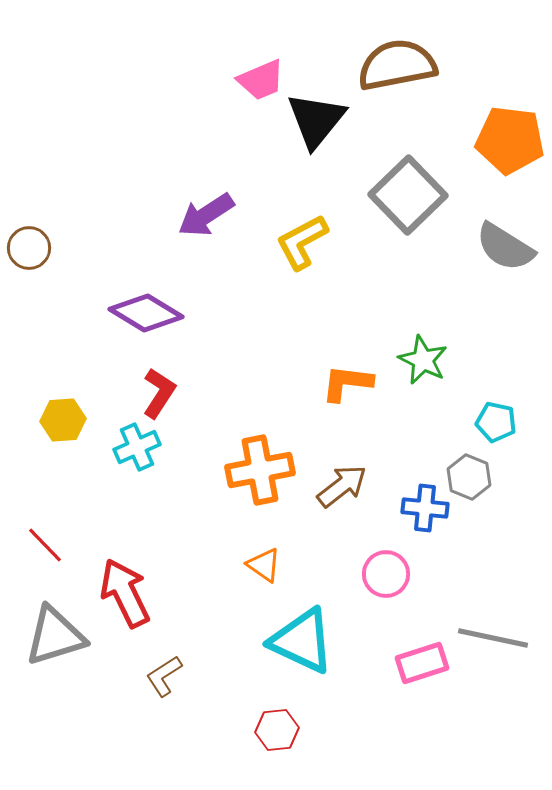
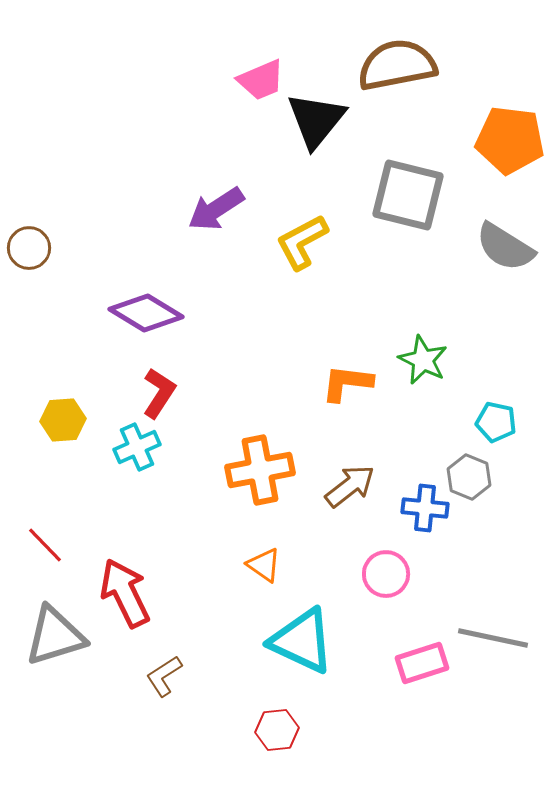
gray square: rotated 32 degrees counterclockwise
purple arrow: moved 10 px right, 6 px up
brown arrow: moved 8 px right
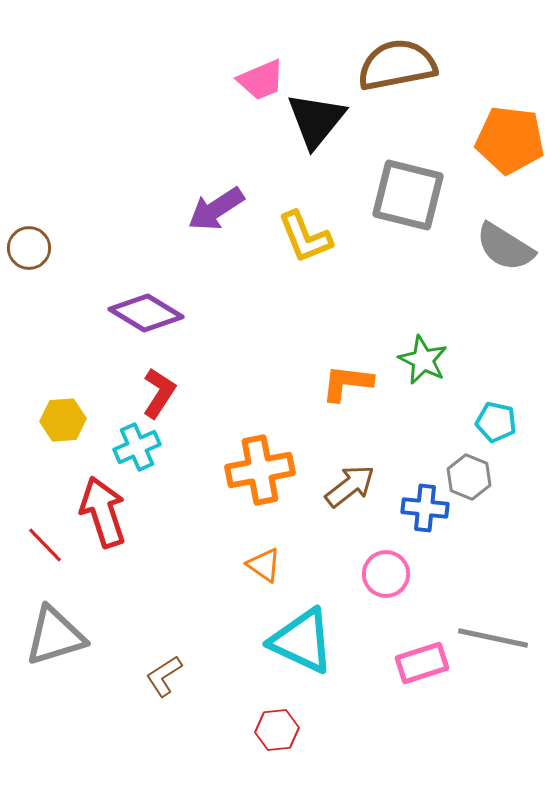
yellow L-shape: moved 3 px right, 5 px up; rotated 84 degrees counterclockwise
red arrow: moved 22 px left, 81 px up; rotated 8 degrees clockwise
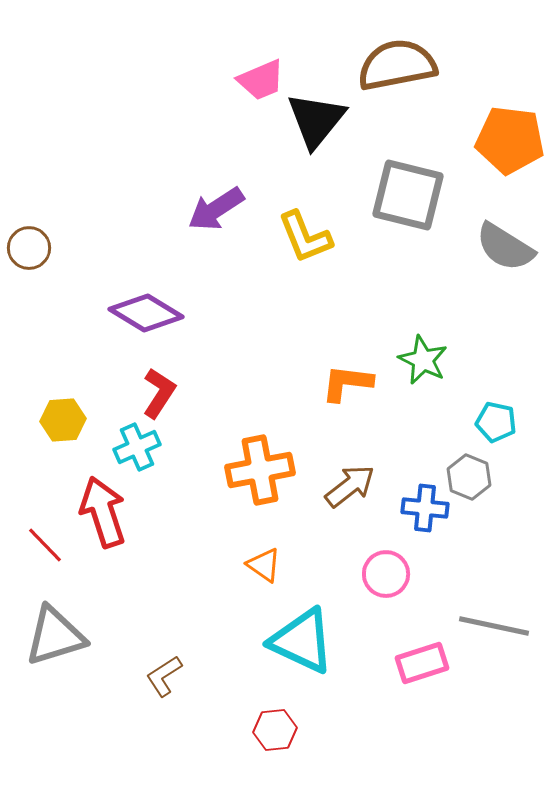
gray line: moved 1 px right, 12 px up
red hexagon: moved 2 px left
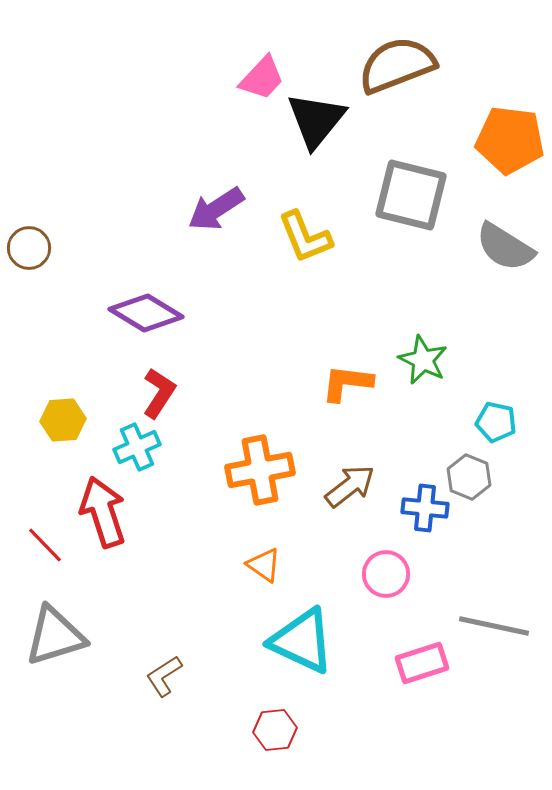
brown semicircle: rotated 10 degrees counterclockwise
pink trapezoid: moved 1 px right, 2 px up; rotated 24 degrees counterclockwise
gray square: moved 3 px right
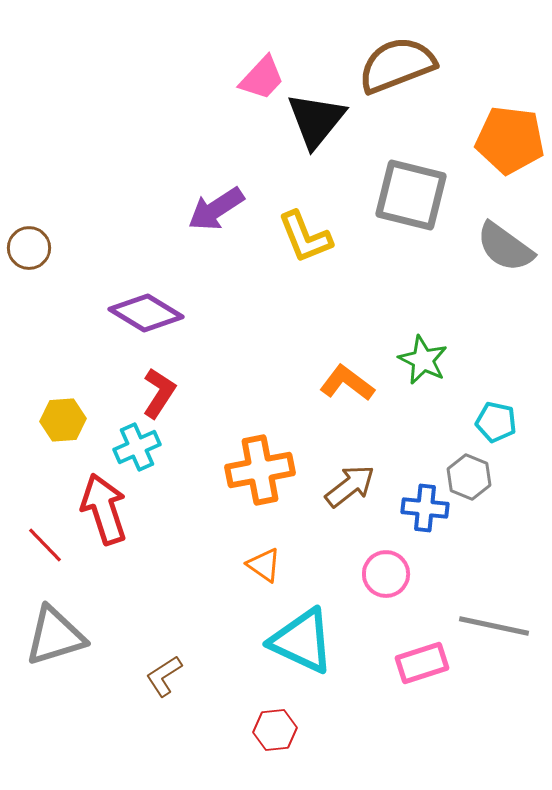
gray semicircle: rotated 4 degrees clockwise
orange L-shape: rotated 30 degrees clockwise
red arrow: moved 1 px right, 3 px up
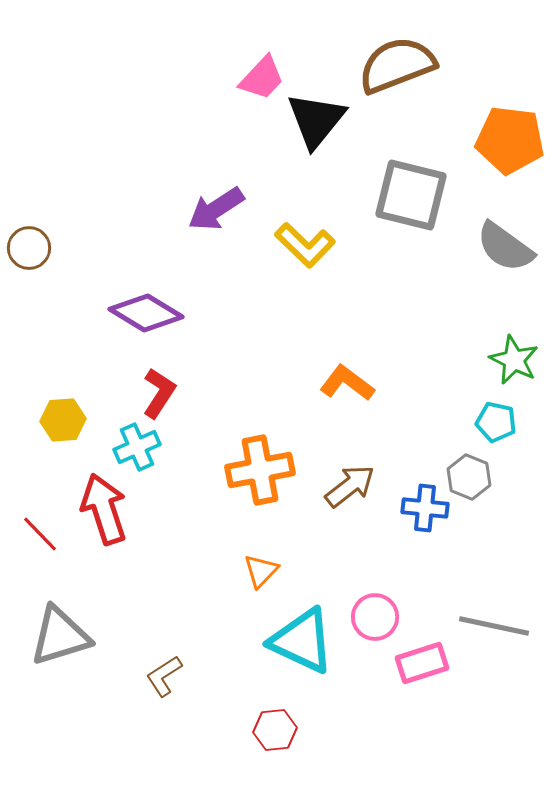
yellow L-shape: moved 8 px down; rotated 24 degrees counterclockwise
green star: moved 91 px right
red line: moved 5 px left, 11 px up
orange triangle: moved 3 px left, 6 px down; rotated 39 degrees clockwise
pink circle: moved 11 px left, 43 px down
gray triangle: moved 5 px right
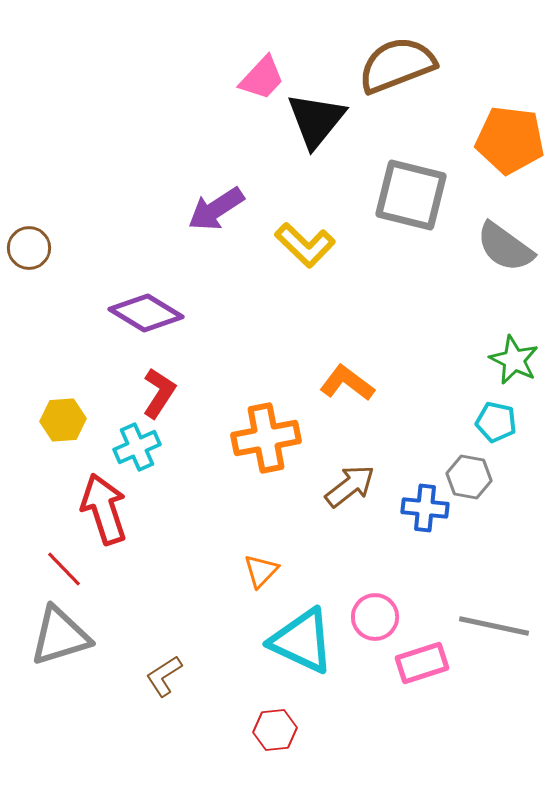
orange cross: moved 6 px right, 32 px up
gray hexagon: rotated 12 degrees counterclockwise
red line: moved 24 px right, 35 px down
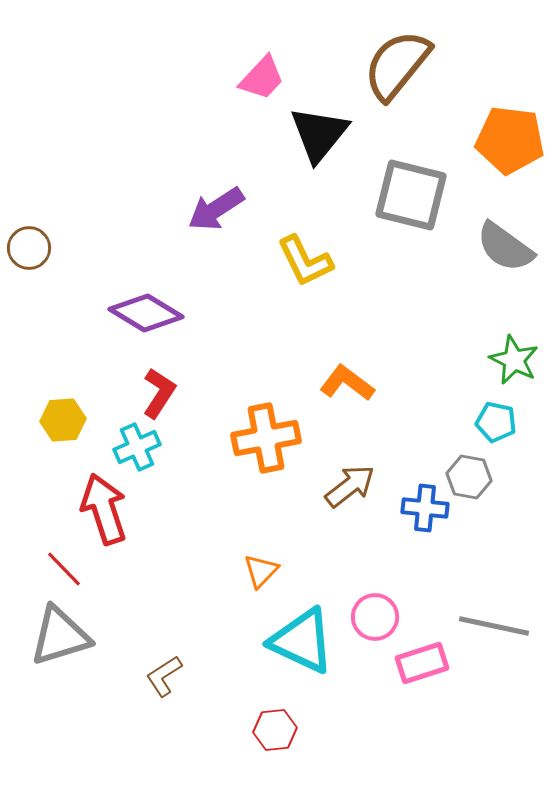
brown semicircle: rotated 30 degrees counterclockwise
black triangle: moved 3 px right, 14 px down
yellow L-shape: moved 16 px down; rotated 20 degrees clockwise
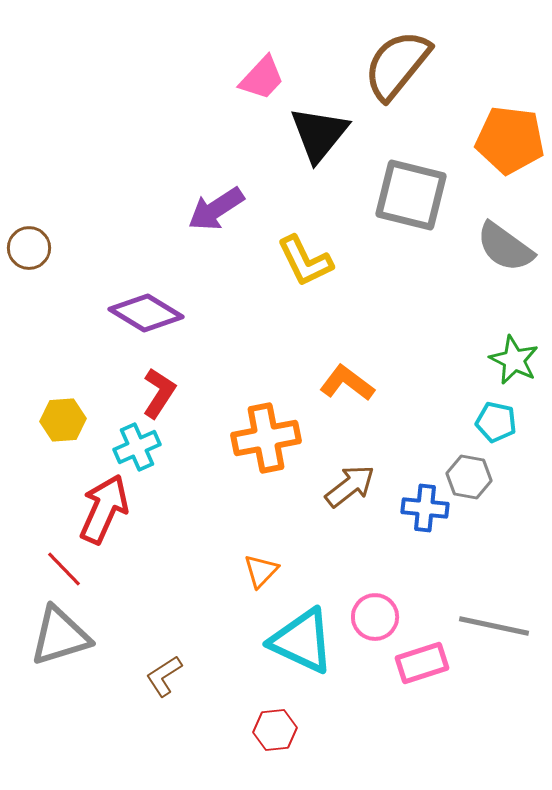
red arrow: rotated 42 degrees clockwise
